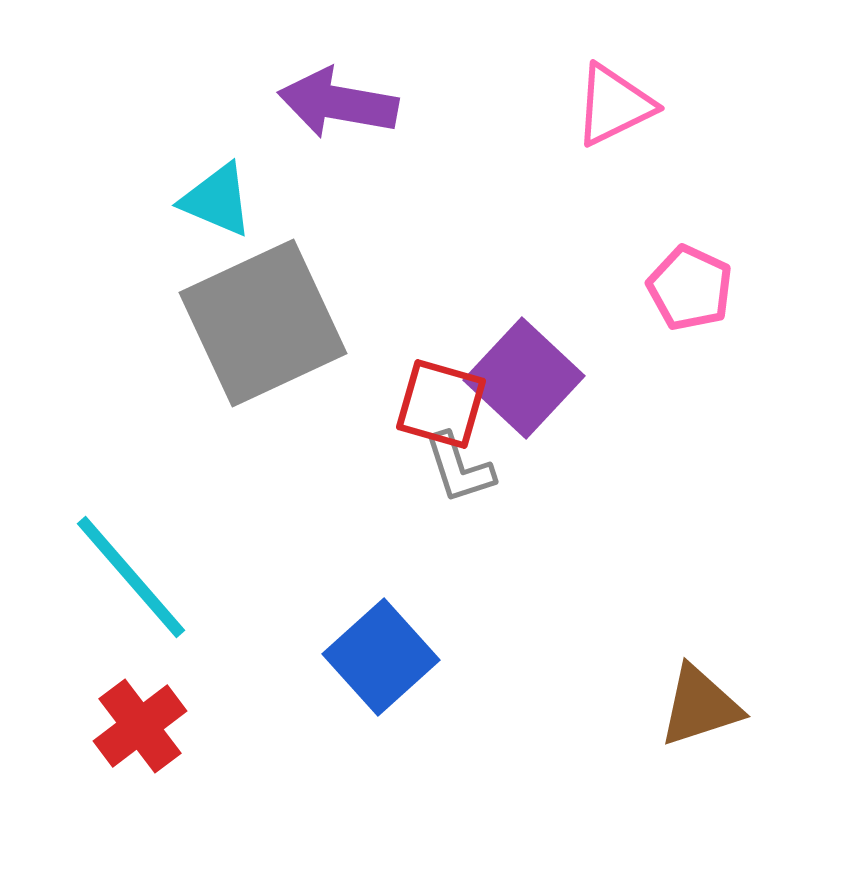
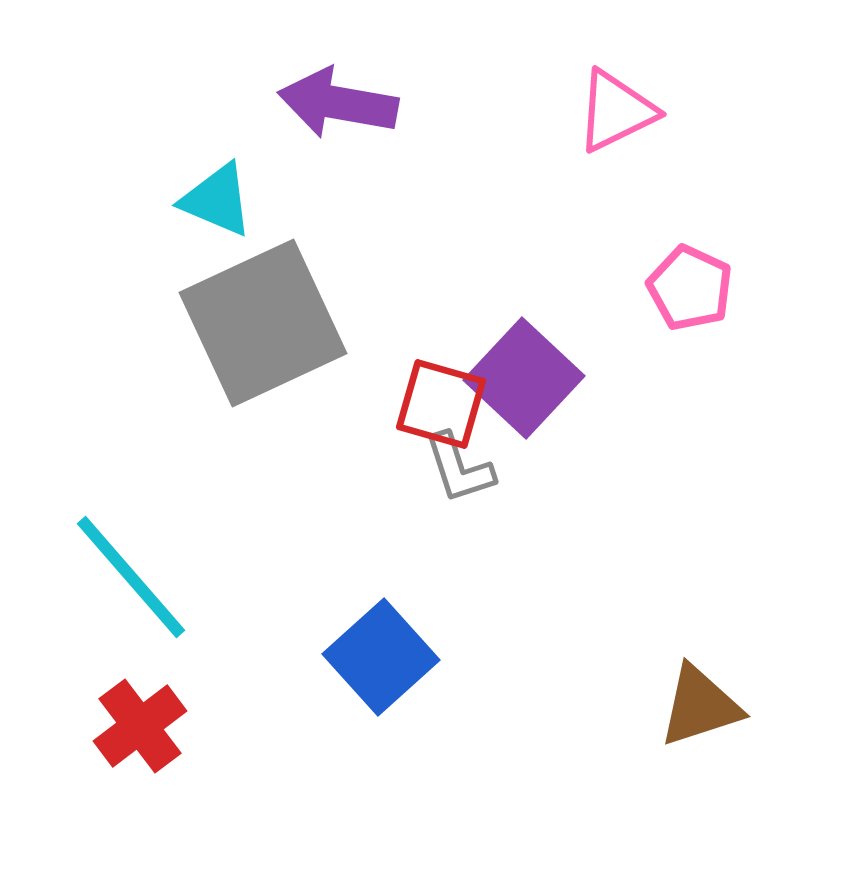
pink triangle: moved 2 px right, 6 px down
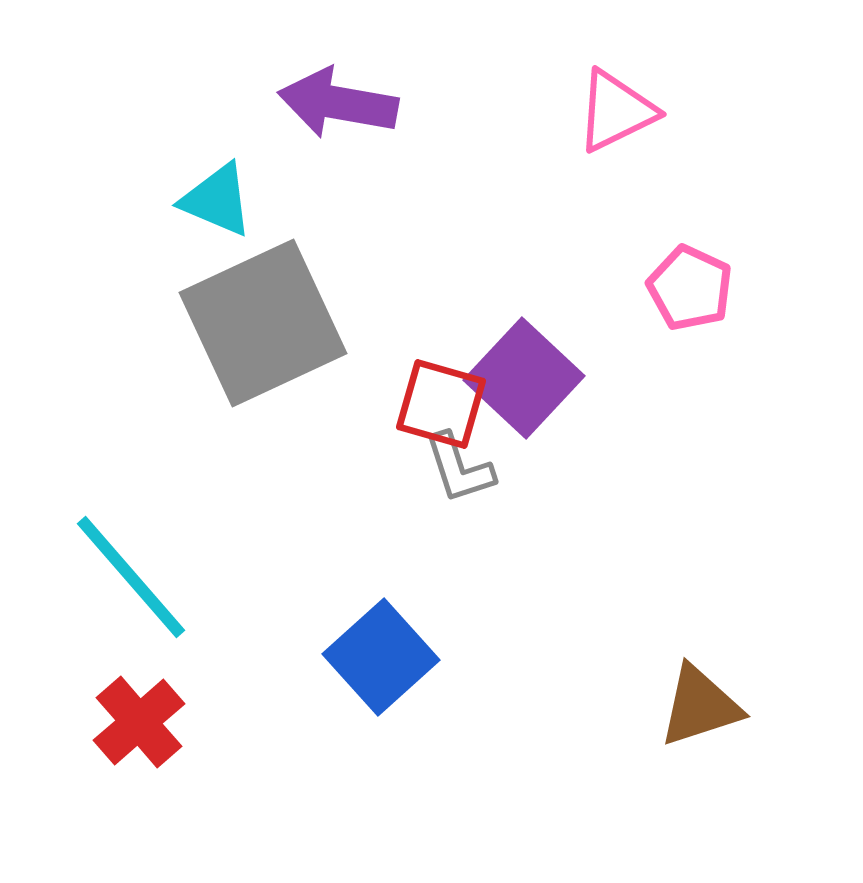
red cross: moved 1 px left, 4 px up; rotated 4 degrees counterclockwise
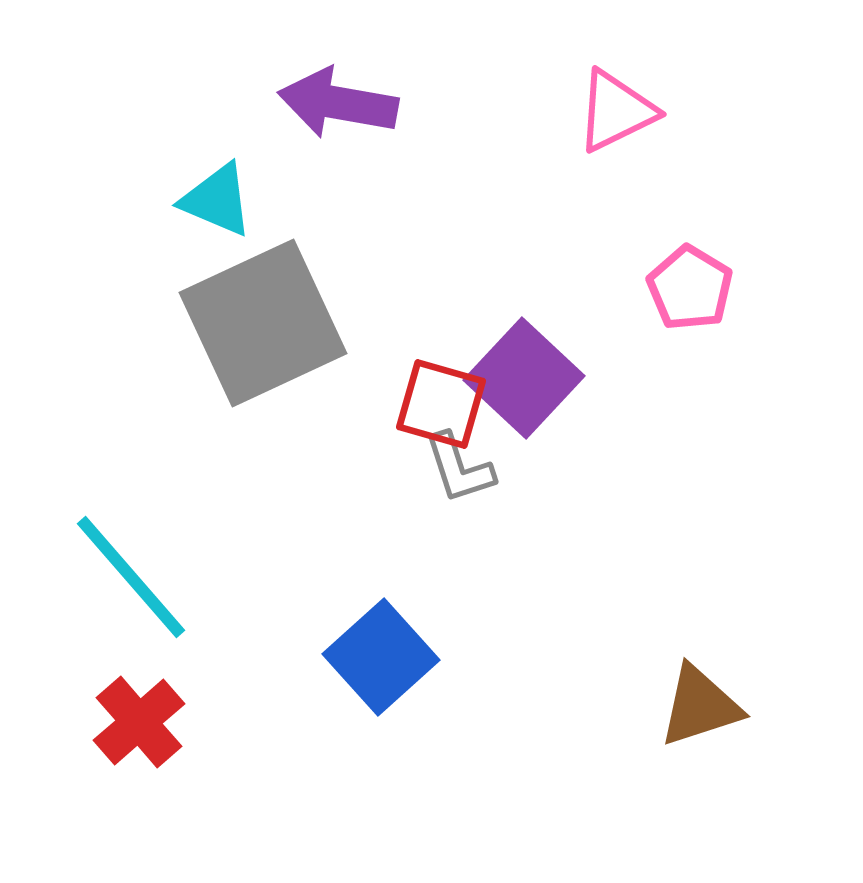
pink pentagon: rotated 6 degrees clockwise
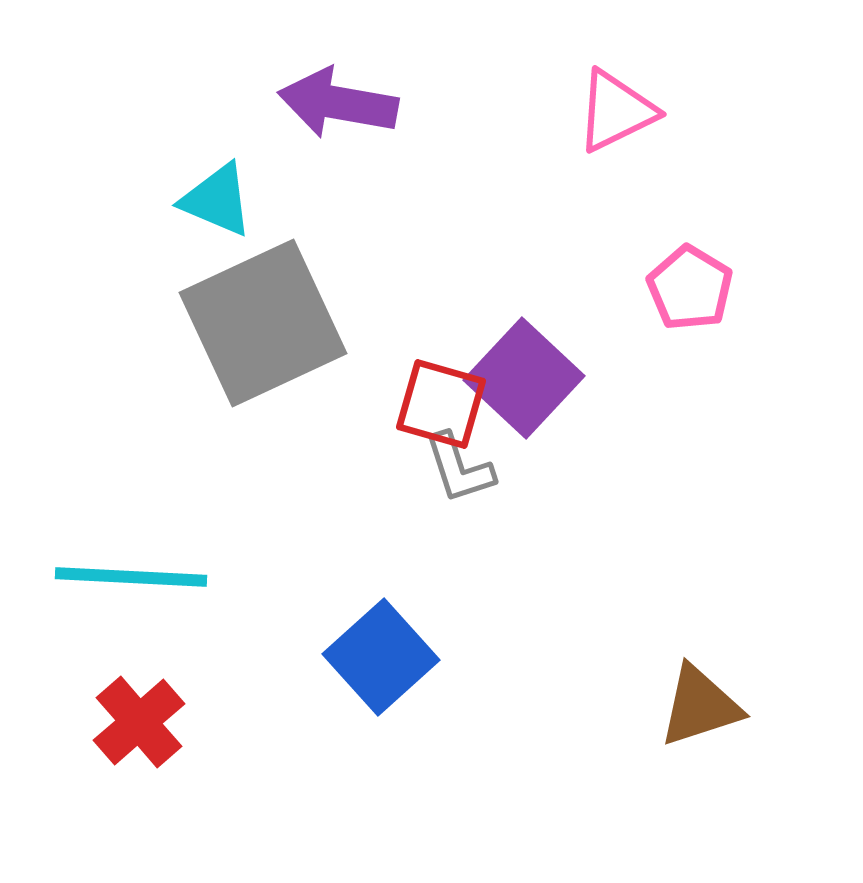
cyan line: rotated 46 degrees counterclockwise
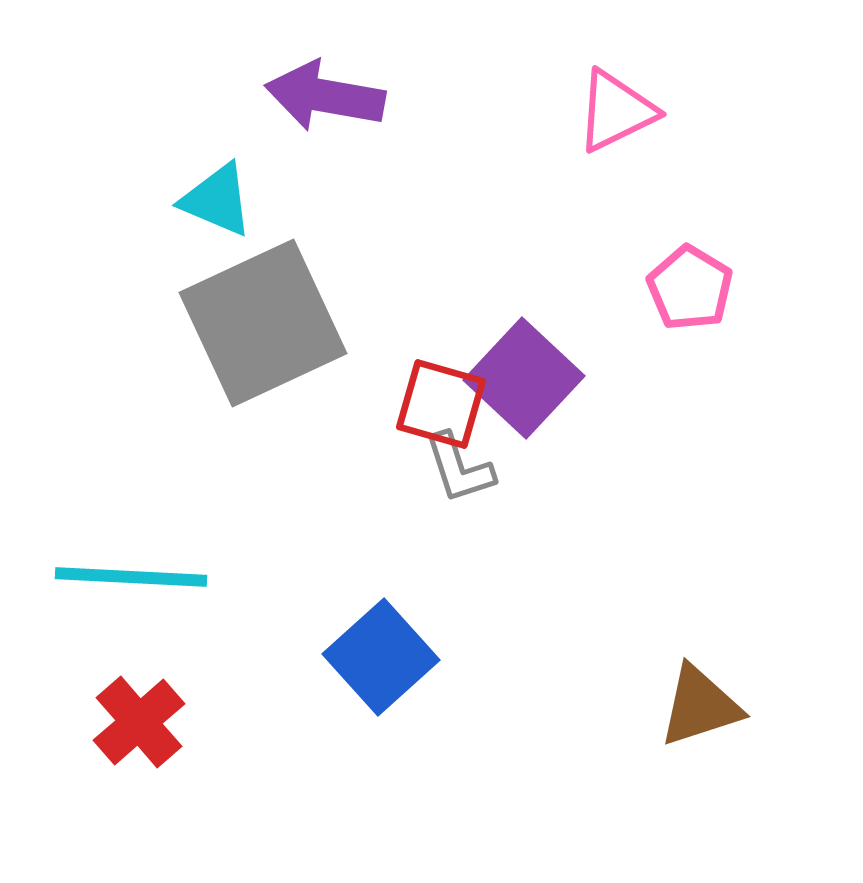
purple arrow: moved 13 px left, 7 px up
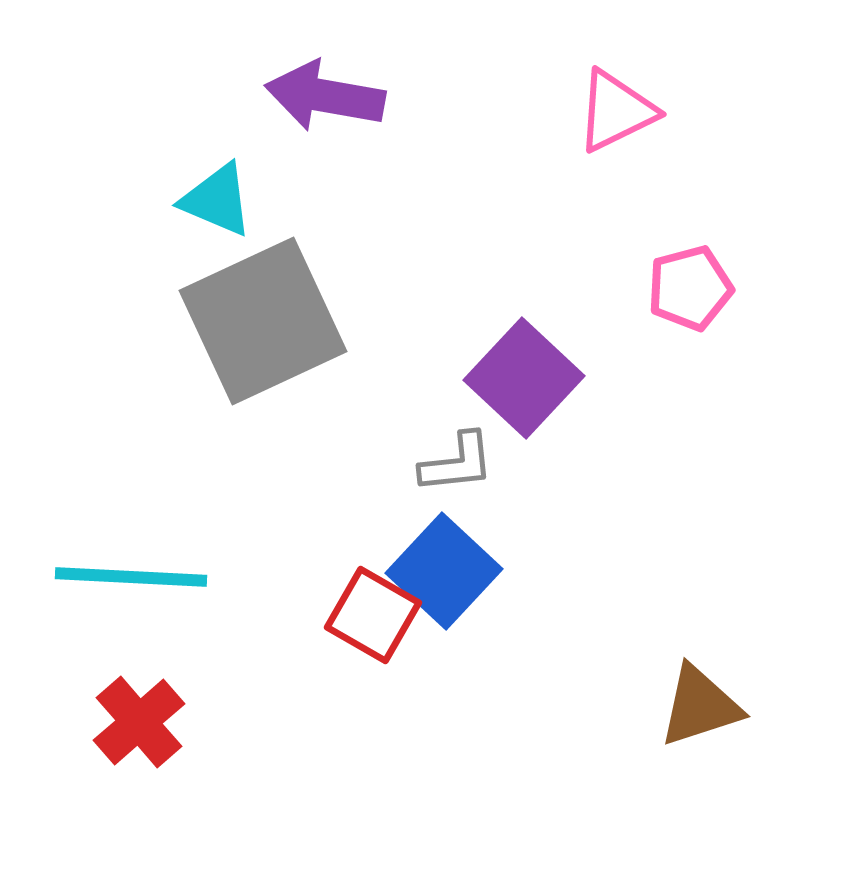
pink pentagon: rotated 26 degrees clockwise
gray square: moved 2 px up
red square: moved 68 px left, 211 px down; rotated 14 degrees clockwise
gray L-shape: moved 2 px left, 5 px up; rotated 78 degrees counterclockwise
blue square: moved 63 px right, 86 px up; rotated 5 degrees counterclockwise
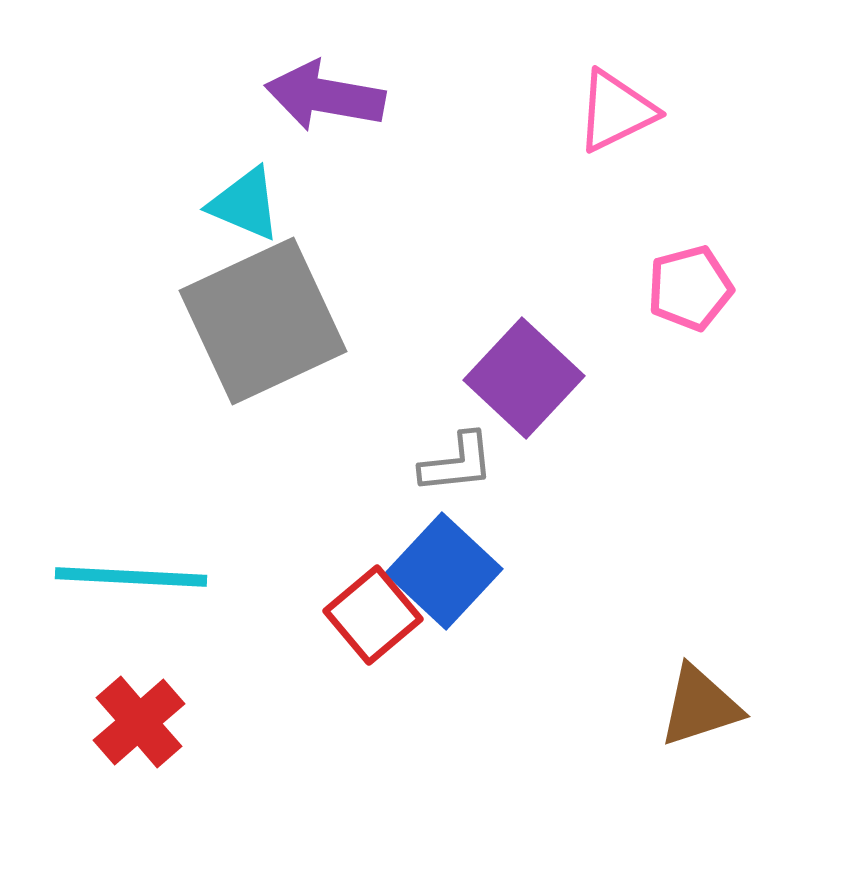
cyan triangle: moved 28 px right, 4 px down
red square: rotated 20 degrees clockwise
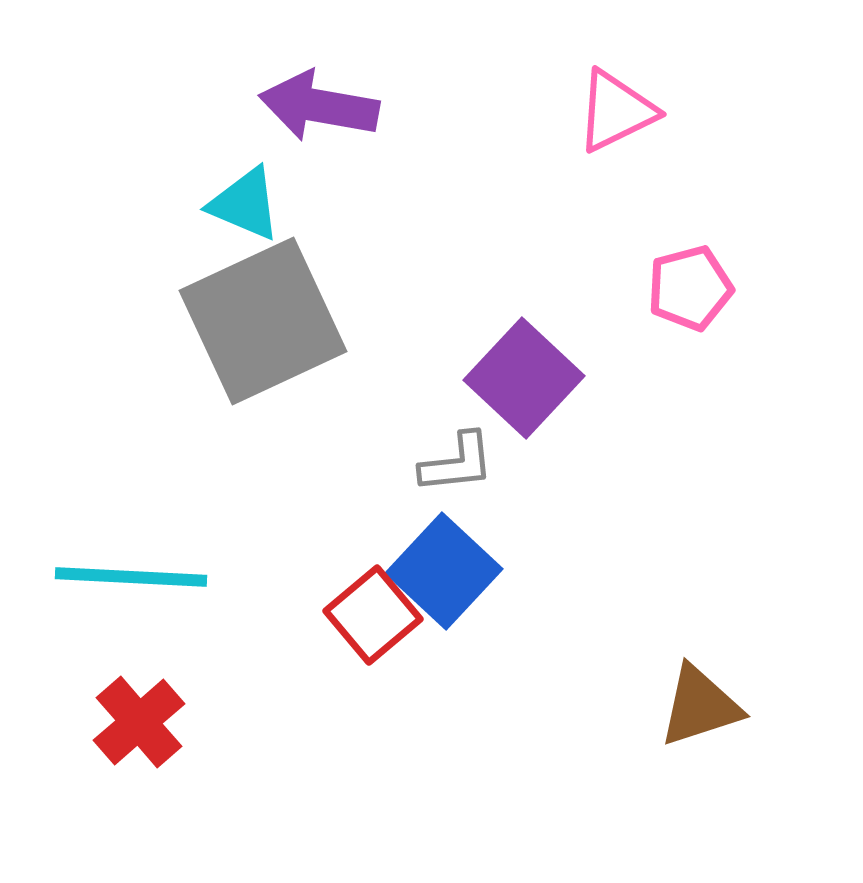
purple arrow: moved 6 px left, 10 px down
